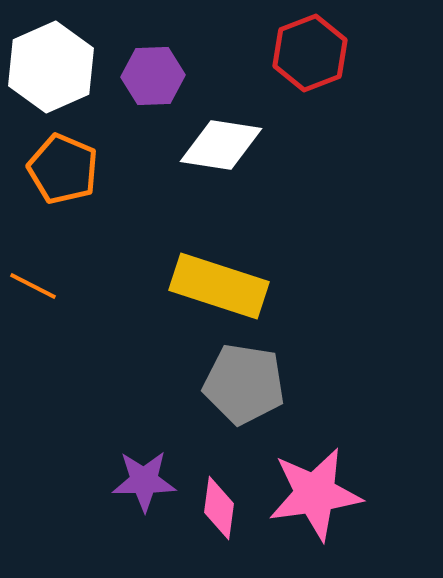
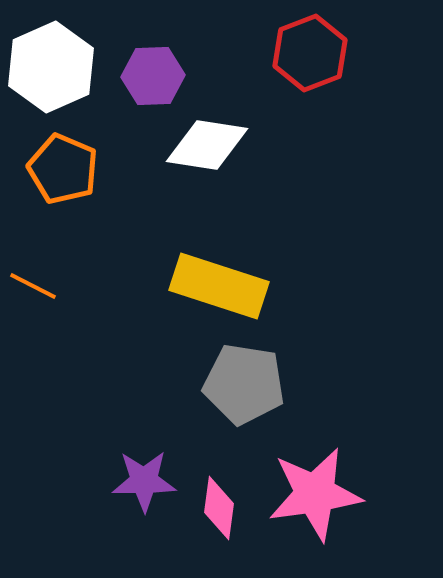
white diamond: moved 14 px left
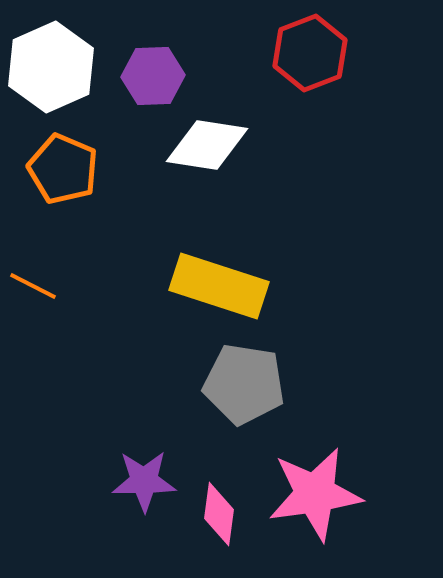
pink diamond: moved 6 px down
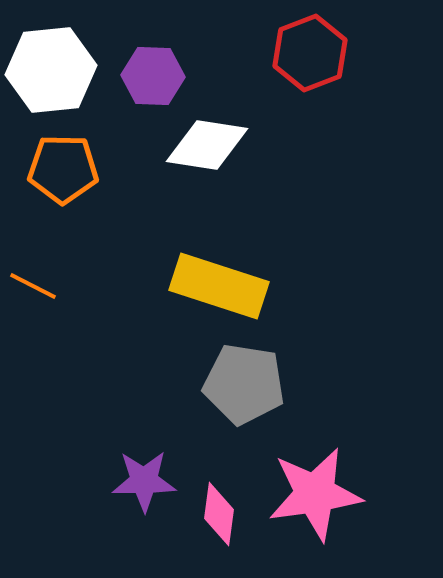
white hexagon: moved 3 px down; rotated 18 degrees clockwise
purple hexagon: rotated 4 degrees clockwise
orange pentagon: rotated 22 degrees counterclockwise
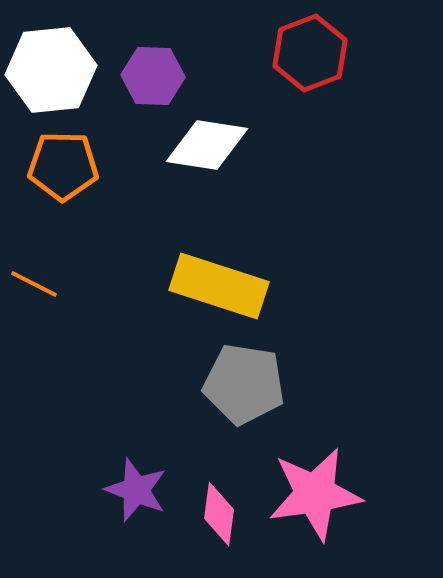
orange pentagon: moved 3 px up
orange line: moved 1 px right, 2 px up
purple star: moved 8 px left, 9 px down; rotated 22 degrees clockwise
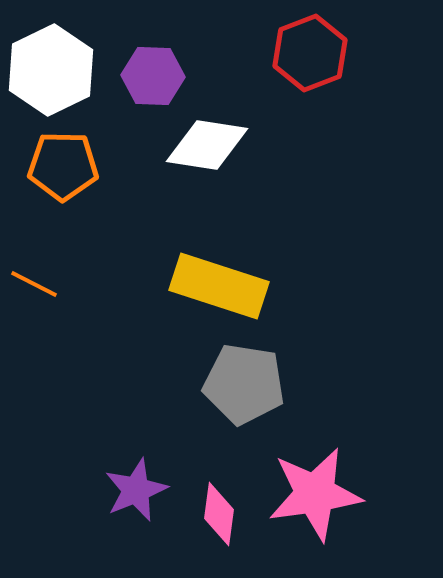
white hexagon: rotated 20 degrees counterclockwise
purple star: rotated 28 degrees clockwise
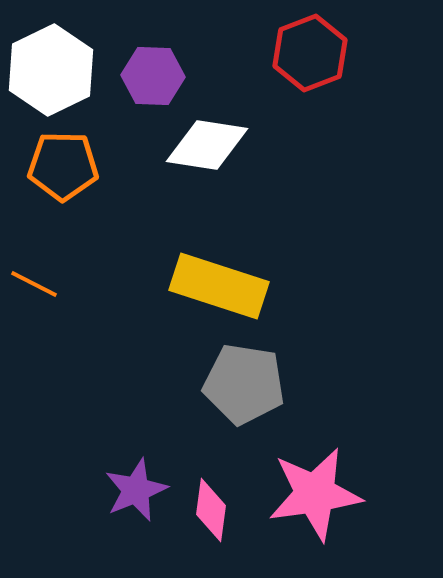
pink diamond: moved 8 px left, 4 px up
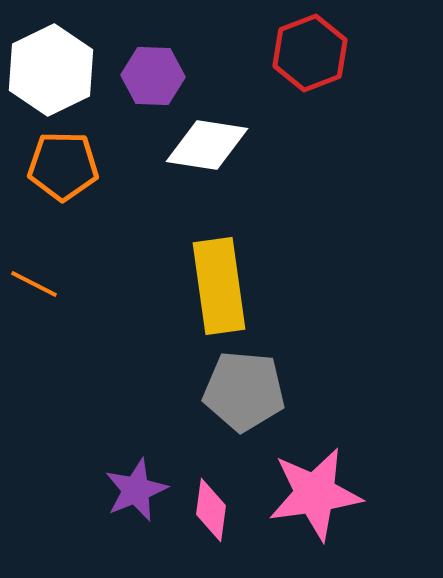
yellow rectangle: rotated 64 degrees clockwise
gray pentagon: moved 7 px down; rotated 4 degrees counterclockwise
